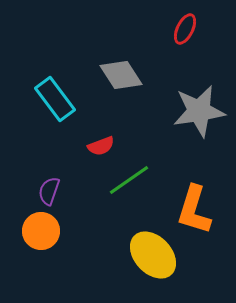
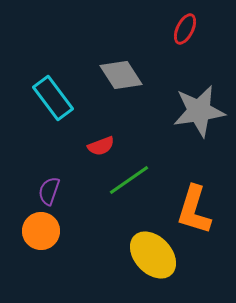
cyan rectangle: moved 2 px left, 1 px up
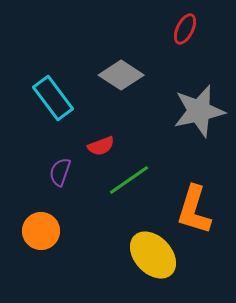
gray diamond: rotated 24 degrees counterclockwise
gray star: rotated 4 degrees counterclockwise
purple semicircle: moved 11 px right, 19 px up
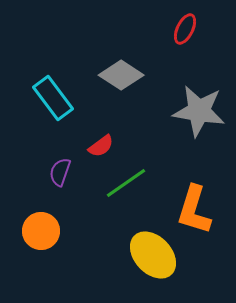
gray star: rotated 22 degrees clockwise
red semicircle: rotated 16 degrees counterclockwise
green line: moved 3 px left, 3 px down
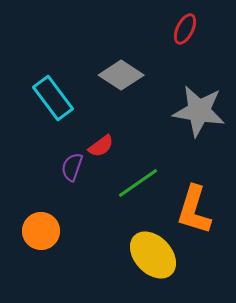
purple semicircle: moved 12 px right, 5 px up
green line: moved 12 px right
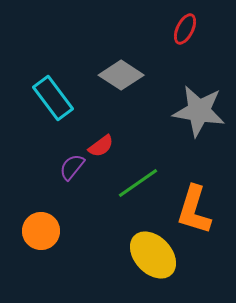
purple semicircle: rotated 20 degrees clockwise
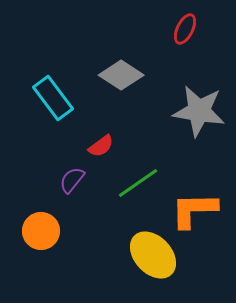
purple semicircle: moved 13 px down
orange L-shape: rotated 72 degrees clockwise
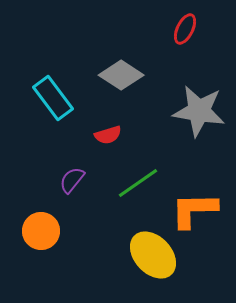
red semicircle: moved 7 px right, 11 px up; rotated 20 degrees clockwise
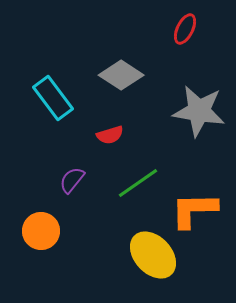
red semicircle: moved 2 px right
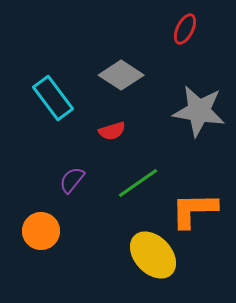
red semicircle: moved 2 px right, 4 px up
